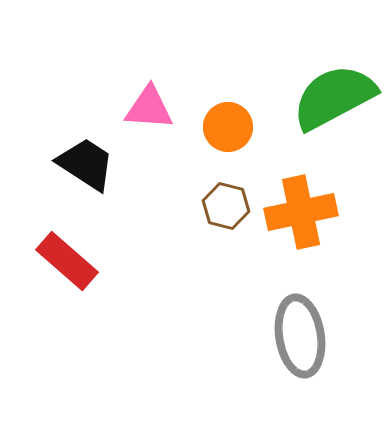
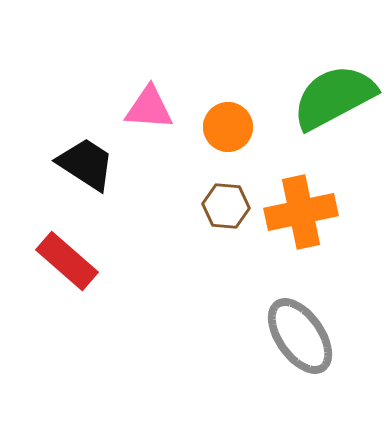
brown hexagon: rotated 9 degrees counterclockwise
gray ellipse: rotated 26 degrees counterclockwise
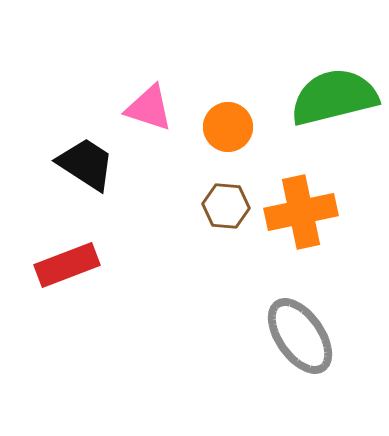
green semicircle: rotated 14 degrees clockwise
pink triangle: rotated 14 degrees clockwise
red rectangle: moved 4 px down; rotated 62 degrees counterclockwise
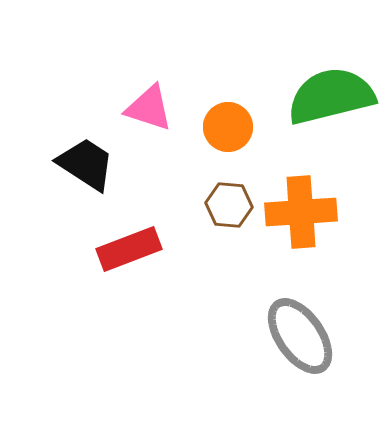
green semicircle: moved 3 px left, 1 px up
brown hexagon: moved 3 px right, 1 px up
orange cross: rotated 8 degrees clockwise
red rectangle: moved 62 px right, 16 px up
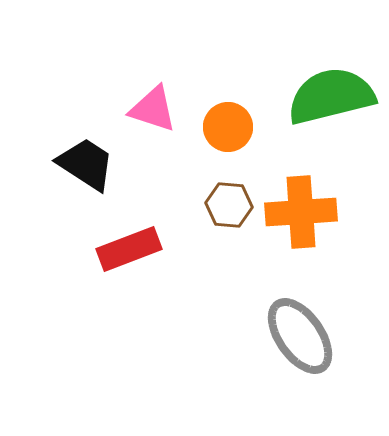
pink triangle: moved 4 px right, 1 px down
